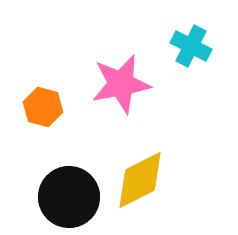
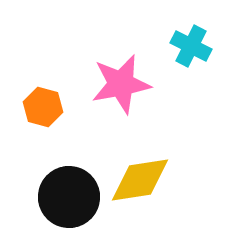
yellow diamond: rotated 18 degrees clockwise
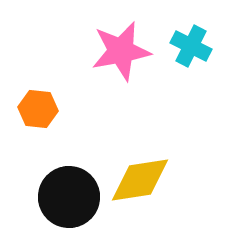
pink star: moved 33 px up
orange hexagon: moved 5 px left, 2 px down; rotated 9 degrees counterclockwise
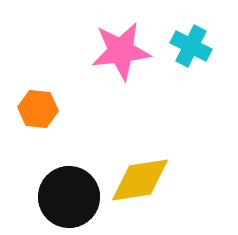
pink star: rotated 4 degrees clockwise
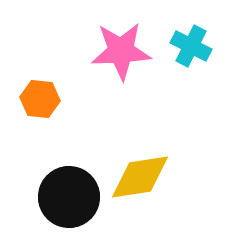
pink star: rotated 4 degrees clockwise
orange hexagon: moved 2 px right, 10 px up
yellow diamond: moved 3 px up
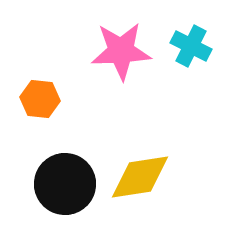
black circle: moved 4 px left, 13 px up
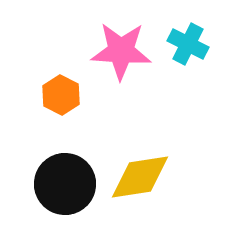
cyan cross: moved 3 px left, 2 px up
pink star: rotated 6 degrees clockwise
orange hexagon: moved 21 px right, 4 px up; rotated 21 degrees clockwise
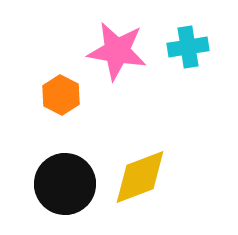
cyan cross: moved 3 px down; rotated 36 degrees counterclockwise
pink star: moved 4 px left; rotated 6 degrees clockwise
yellow diamond: rotated 12 degrees counterclockwise
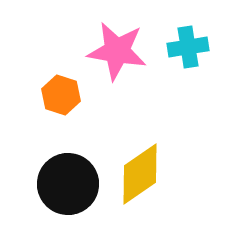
orange hexagon: rotated 9 degrees counterclockwise
yellow diamond: moved 3 px up; rotated 14 degrees counterclockwise
black circle: moved 3 px right
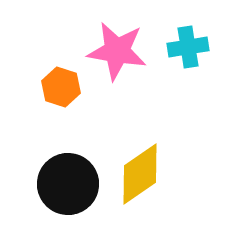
orange hexagon: moved 8 px up
